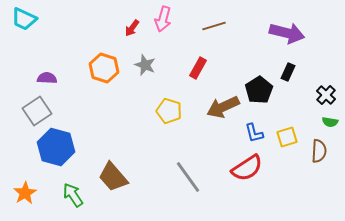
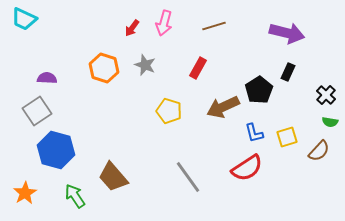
pink arrow: moved 1 px right, 4 px down
blue hexagon: moved 3 px down
brown semicircle: rotated 40 degrees clockwise
green arrow: moved 2 px right, 1 px down
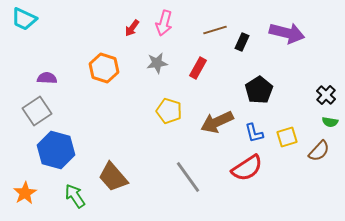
brown line: moved 1 px right, 4 px down
gray star: moved 12 px right, 2 px up; rotated 30 degrees counterclockwise
black rectangle: moved 46 px left, 30 px up
brown arrow: moved 6 px left, 15 px down
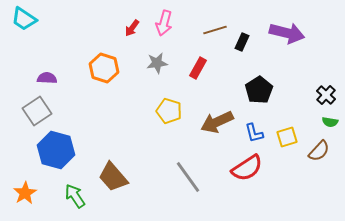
cyan trapezoid: rotated 8 degrees clockwise
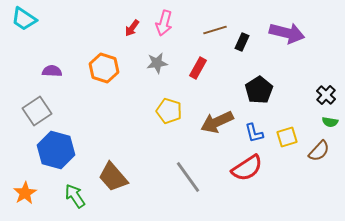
purple semicircle: moved 5 px right, 7 px up
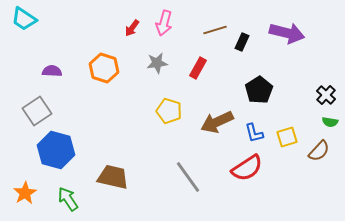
brown trapezoid: rotated 144 degrees clockwise
green arrow: moved 7 px left, 3 px down
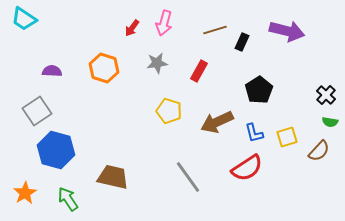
purple arrow: moved 2 px up
red rectangle: moved 1 px right, 3 px down
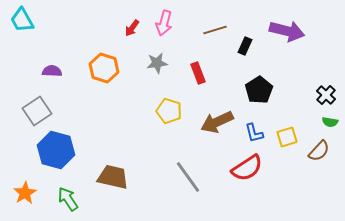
cyan trapezoid: moved 2 px left, 1 px down; rotated 28 degrees clockwise
black rectangle: moved 3 px right, 4 px down
red rectangle: moved 1 px left, 2 px down; rotated 50 degrees counterclockwise
